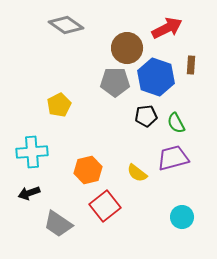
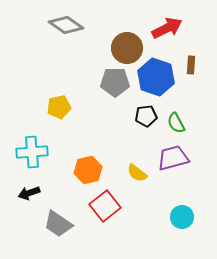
yellow pentagon: moved 2 px down; rotated 15 degrees clockwise
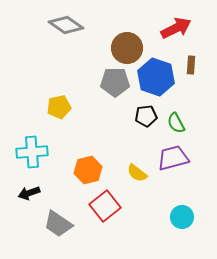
red arrow: moved 9 px right
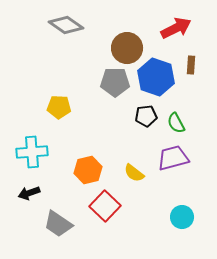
yellow pentagon: rotated 15 degrees clockwise
yellow semicircle: moved 3 px left
red square: rotated 8 degrees counterclockwise
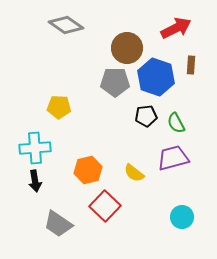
cyan cross: moved 3 px right, 4 px up
black arrow: moved 6 px right, 12 px up; rotated 80 degrees counterclockwise
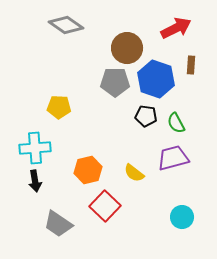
blue hexagon: moved 2 px down
black pentagon: rotated 15 degrees clockwise
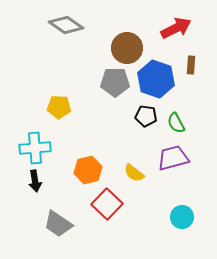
red square: moved 2 px right, 2 px up
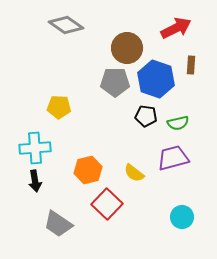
green semicircle: moved 2 px right; rotated 75 degrees counterclockwise
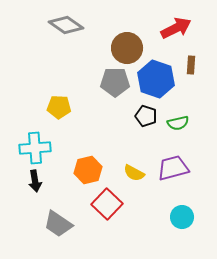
black pentagon: rotated 10 degrees clockwise
purple trapezoid: moved 10 px down
yellow semicircle: rotated 10 degrees counterclockwise
